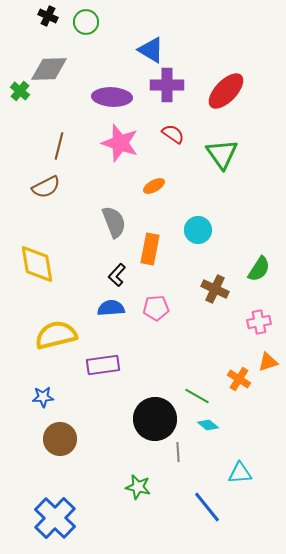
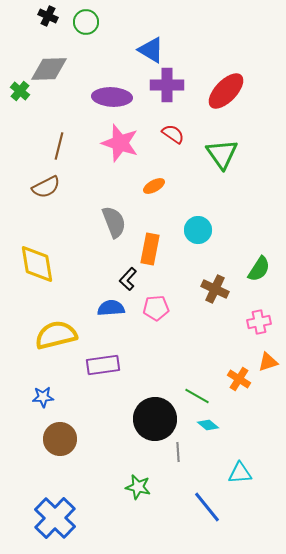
black L-shape: moved 11 px right, 4 px down
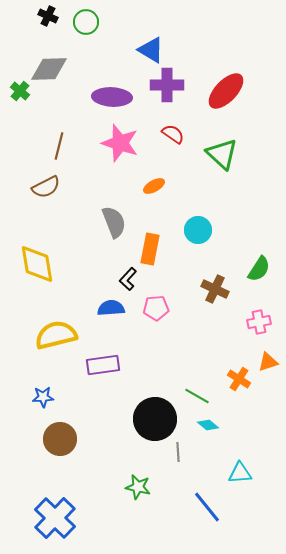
green triangle: rotated 12 degrees counterclockwise
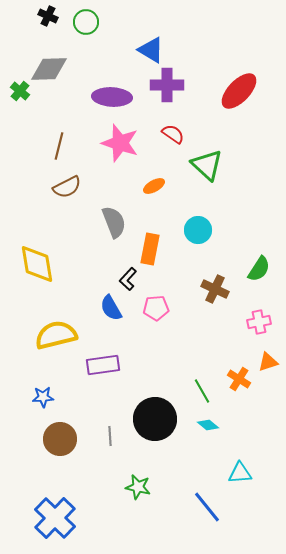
red ellipse: moved 13 px right
green triangle: moved 15 px left, 11 px down
brown semicircle: moved 21 px right
blue semicircle: rotated 116 degrees counterclockwise
green line: moved 5 px right, 5 px up; rotated 30 degrees clockwise
gray line: moved 68 px left, 16 px up
